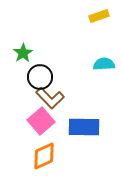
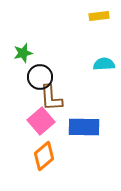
yellow rectangle: rotated 12 degrees clockwise
green star: rotated 18 degrees clockwise
brown L-shape: moved 1 px right; rotated 40 degrees clockwise
orange diamond: rotated 16 degrees counterclockwise
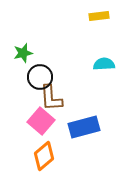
pink square: rotated 8 degrees counterclockwise
blue rectangle: rotated 16 degrees counterclockwise
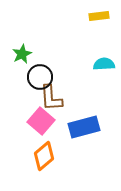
green star: moved 1 px left, 1 px down; rotated 12 degrees counterclockwise
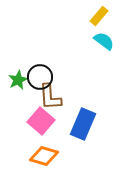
yellow rectangle: rotated 42 degrees counterclockwise
green star: moved 4 px left, 26 px down
cyan semicircle: moved 23 px up; rotated 40 degrees clockwise
brown L-shape: moved 1 px left, 1 px up
blue rectangle: moved 1 px left, 3 px up; rotated 52 degrees counterclockwise
orange diamond: rotated 56 degrees clockwise
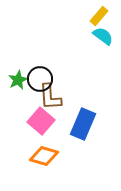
cyan semicircle: moved 1 px left, 5 px up
black circle: moved 2 px down
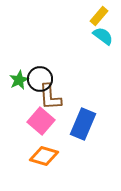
green star: moved 1 px right
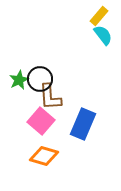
cyan semicircle: moved 1 px up; rotated 15 degrees clockwise
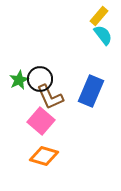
brown L-shape: rotated 20 degrees counterclockwise
blue rectangle: moved 8 px right, 33 px up
